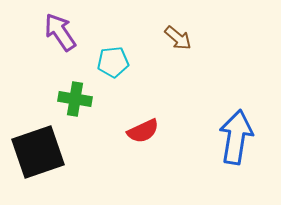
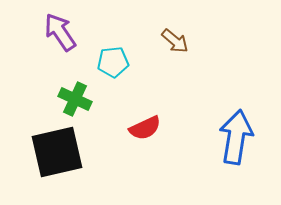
brown arrow: moved 3 px left, 3 px down
green cross: rotated 16 degrees clockwise
red semicircle: moved 2 px right, 3 px up
black square: moved 19 px right; rotated 6 degrees clockwise
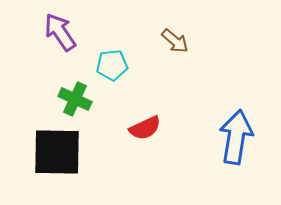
cyan pentagon: moved 1 px left, 3 px down
black square: rotated 14 degrees clockwise
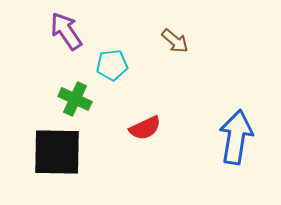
purple arrow: moved 6 px right, 1 px up
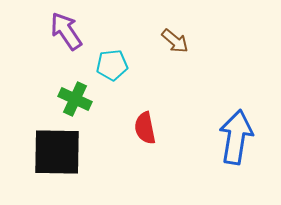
red semicircle: rotated 104 degrees clockwise
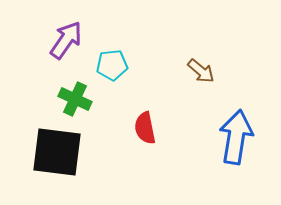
purple arrow: moved 9 px down; rotated 69 degrees clockwise
brown arrow: moved 26 px right, 30 px down
black square: rotated 6 degrees clockwise
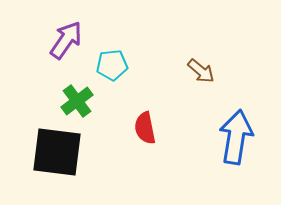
green cross: moved 2 px right, 2 px down; rotated 28 degrees clockwise
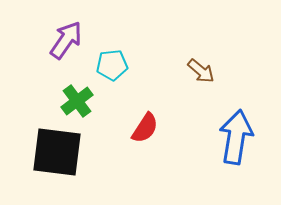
red semicircle: rotated 136 degrees counterclockwise
